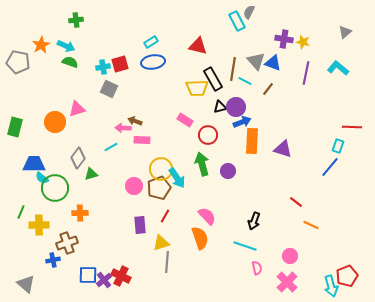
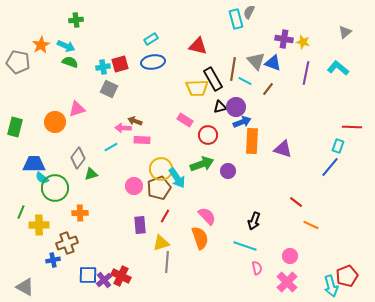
cyan rectangle at (237, 21): moved 1 px left, 2 px up; rotated 12 degrees clockwise
cyan rectangle at (151, 42): moved 3 px up
green arrow at (202, 164): rotated 85 degrees clockwise
gray triangle at (26, 284): moved 1 px left, 3 px down; rotated 12 degrees counterclockwise
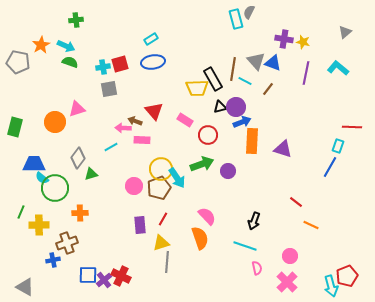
red triangle at (198, 46): moved 44 px left, 65 px down; rotated 36 degrees clockwise
gray square at (109, 89): rotated 36 degrees counterclockwise
blue line at (330, 167): rotated 10 degrees counterclockwise
red line at (165, 216): moved 2 px left, 3 px down
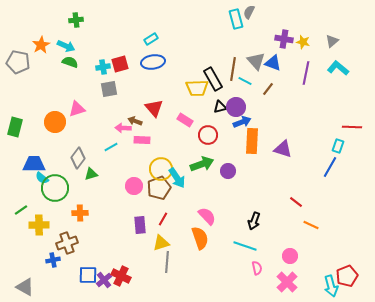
gray triangle at (345, 32): moved 13 px left, 9 px down
red triangle at (154, 111): moved 3 px up
green line at (21, 212): moved 2 px up; rotated 32 degrees clockwise
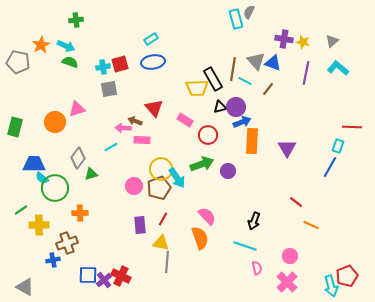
purple triangle at (283, 149): moved 4 px right, 1 px up; rotated 42 degrees clockwise
yellow triangle at (161, 243): rotated 30 degrees clockwise
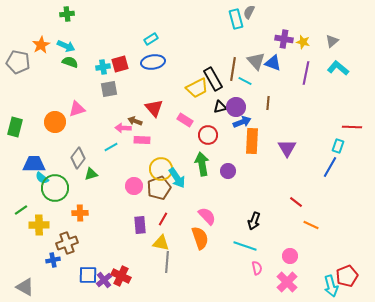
green cross at (76, 20): moved 9 px left, 6 px up
yellow trapezoid at (197, 88): rotated 25 degrees counterclockwise
brown line at (268, 89): moved 14 px down; rotated 32 degrees counterclockwise
green arrow at (202, 164): rotated 80 degrees counterclockwise
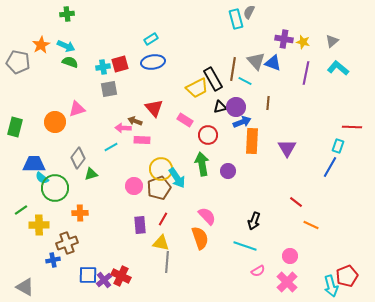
pink semicircle at (257, 268): moved 1 px right, 3 px down; rotated 72 degrees clockwise
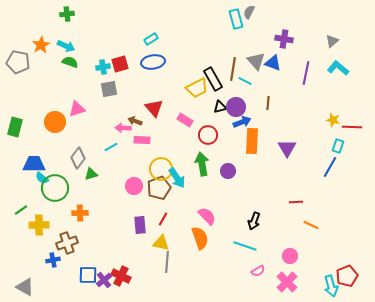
yellow star at (303, 42): moved 30 px right, 78 px down
red line at (296, 202): rotated 40 degrees counterclockwise
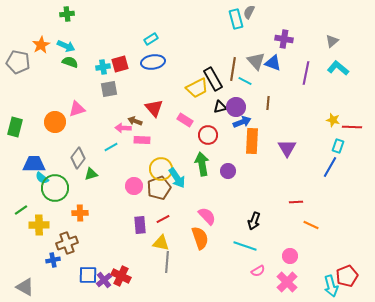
red line at (163, 219): rotated 32 degrees clockwise
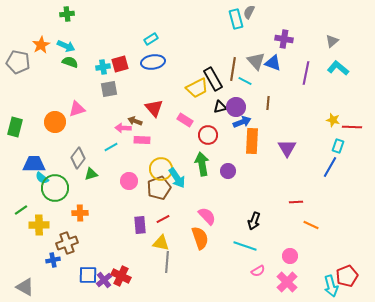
pink circle at (134, 186): moved 5 px left, 5 px up
